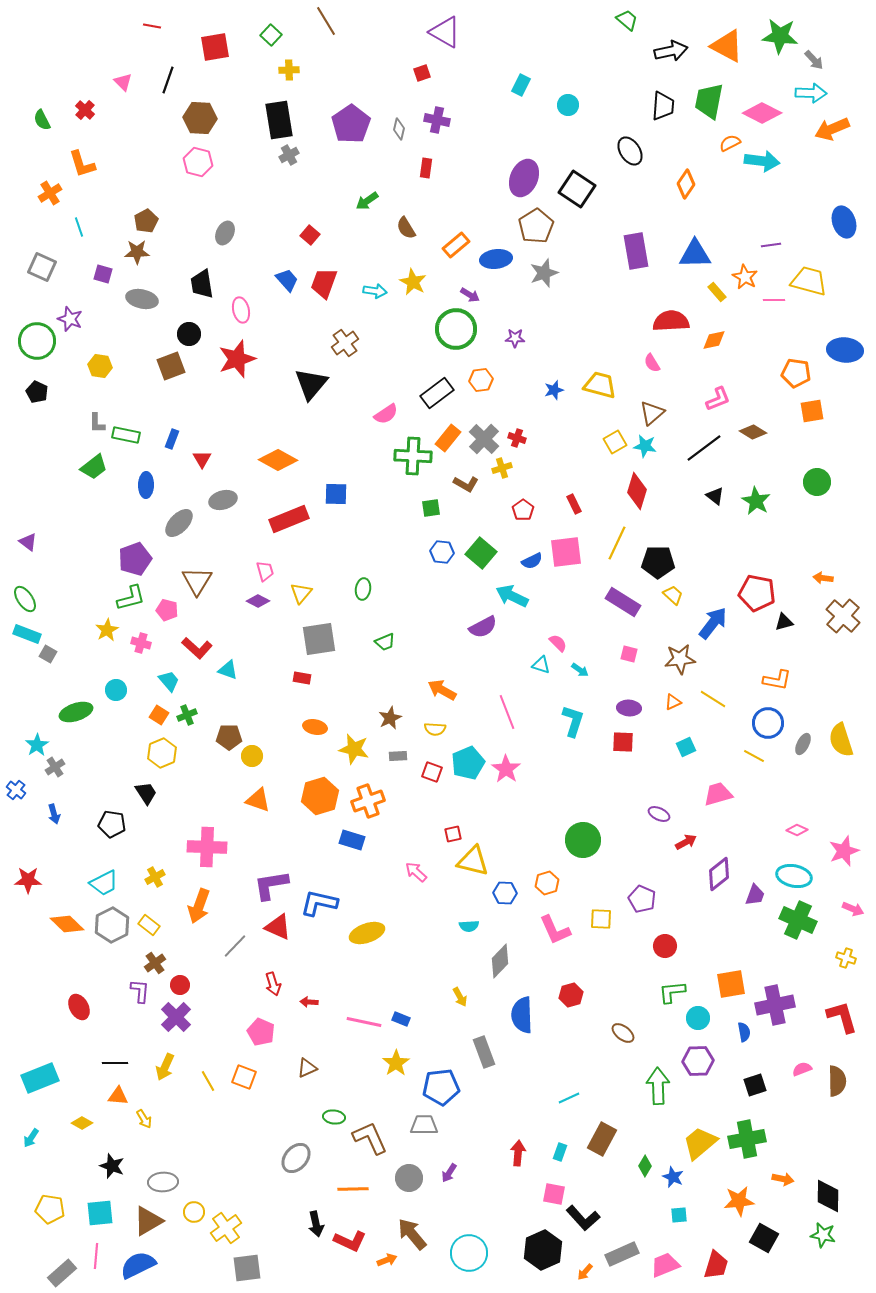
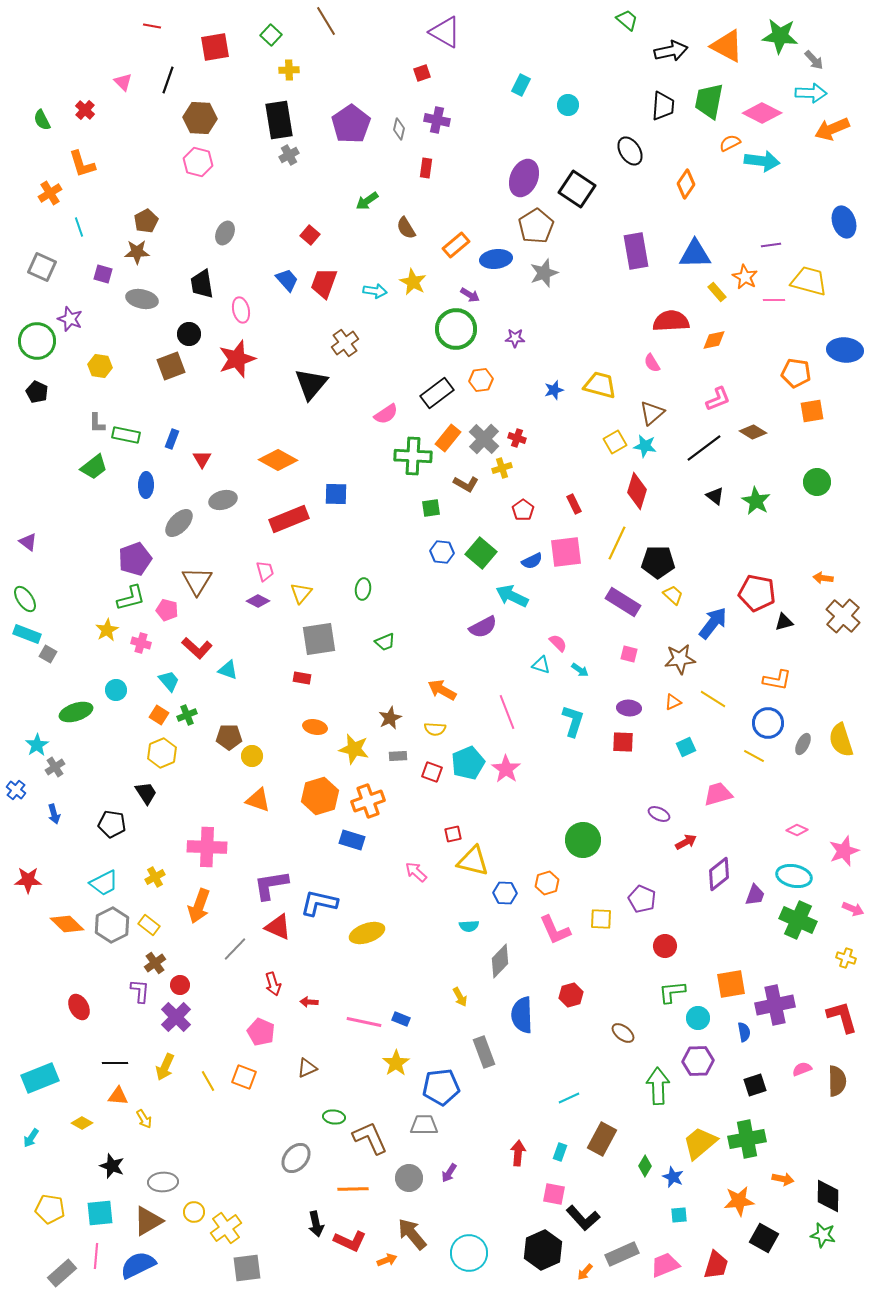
gray line at (235, 946): moved 3 px down
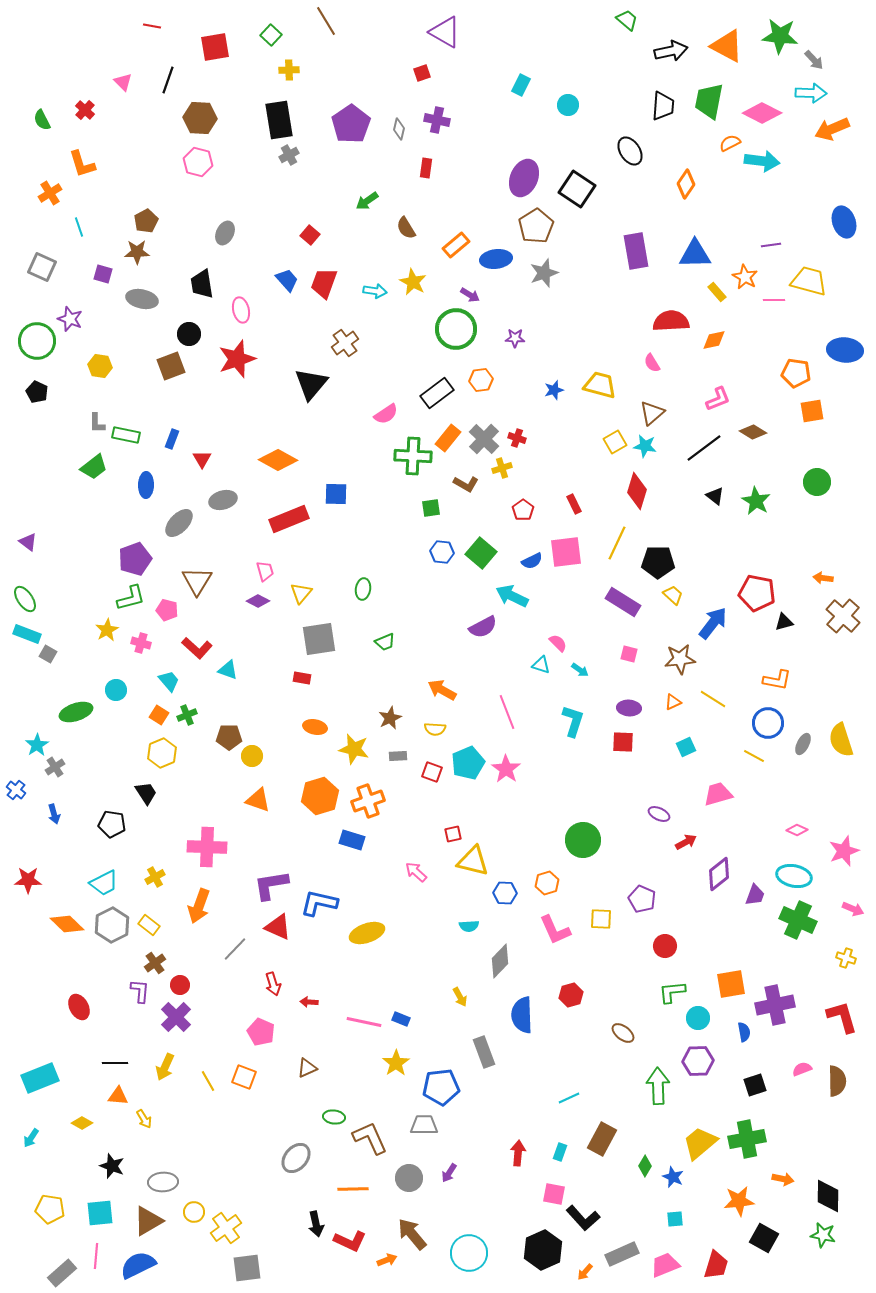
cyan square at (679, 1215): moved 4 px left, 4 px down
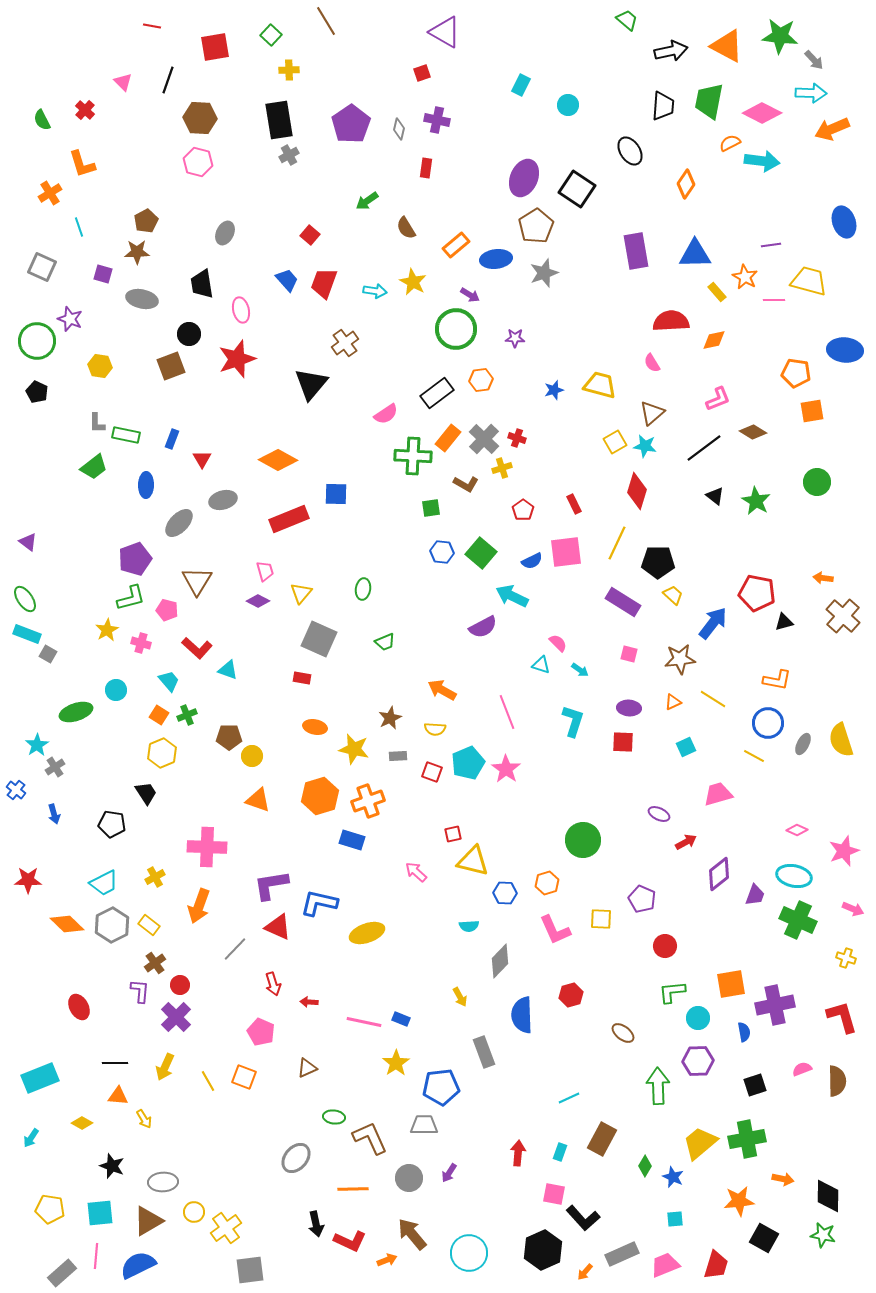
gray square at (319, 639): rotated 33 degrees clockwise
gray square at (247, 1268): moved 3 px right, 2 px down
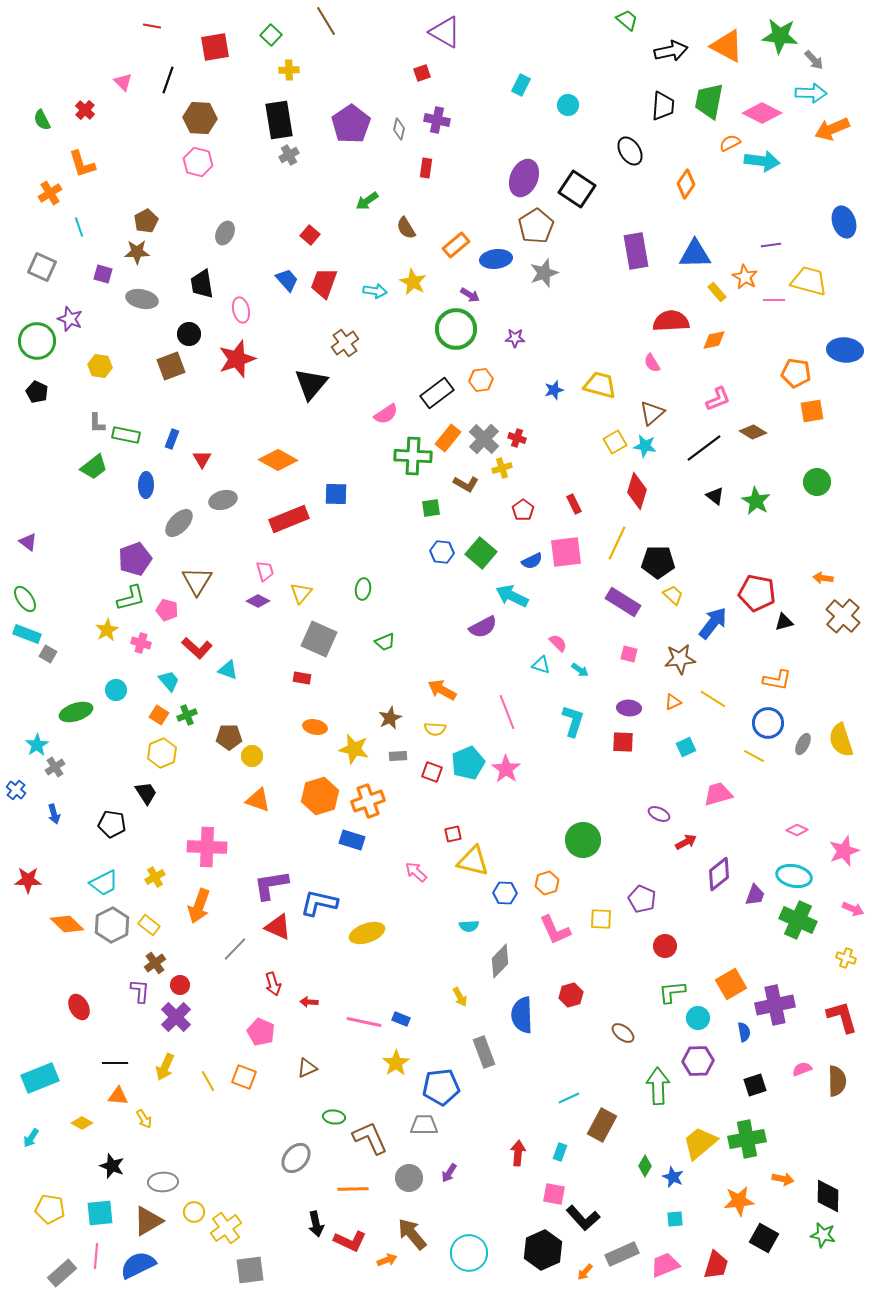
orange square at (731, 984): rotated 20 degrees counterclockwise
brown rectangle at (602, 1139): moved 14 px up
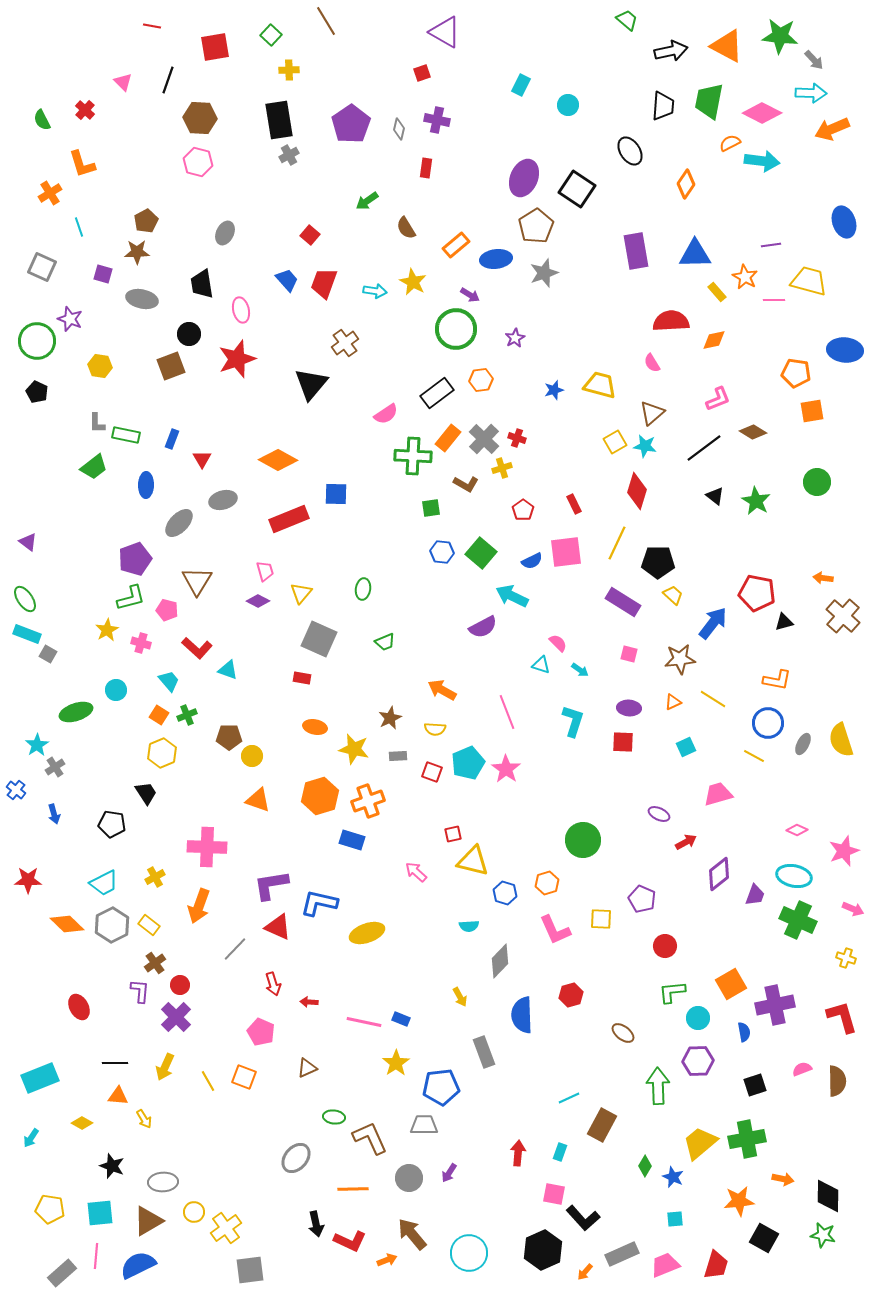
purple star at (515, 338): rotated 30 degrees counterclockwise
blue hexagon at (505, 893): rotated 15 degrees clockwise
